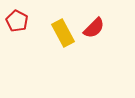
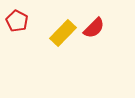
yellow rectangle: rotated 72 degrees clockwise
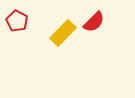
red semicircle: moved 6 px up
